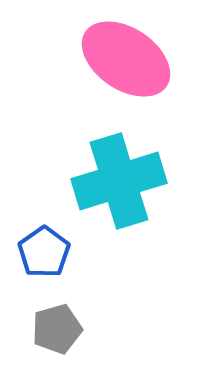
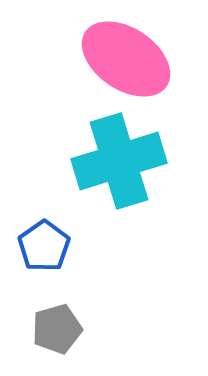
cyan cross: moved 20 px up
blue pentagon: moved 6 px up
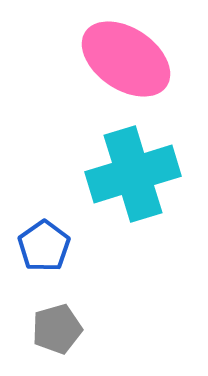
cyan cross: moved 14 px right, 13 px down
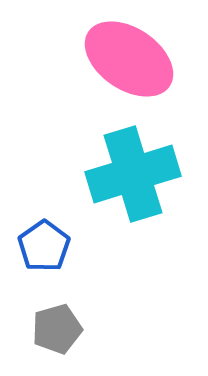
pink ellipse: moved 3 px right
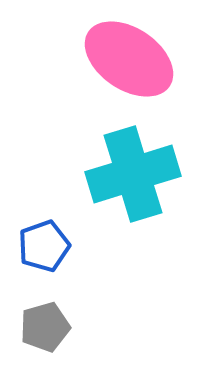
blue pentagon: rotated 15 degrees clockwise
gray pentagon: moved 12 px left, 2 px up
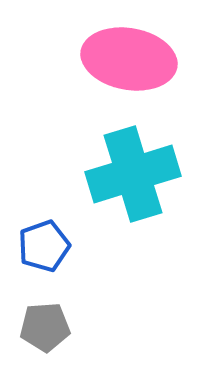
pink ellipse: rotated 24 degrees counterclockwise
gray pentagon: rotated 12 degrees clockwise
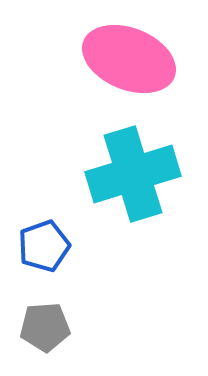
pink ellipse: rotated 12 degrees clockwise
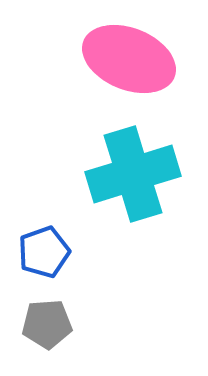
blue pentagon: moved 6 px down
gray pentagon: moved 2 px right, 3 px up
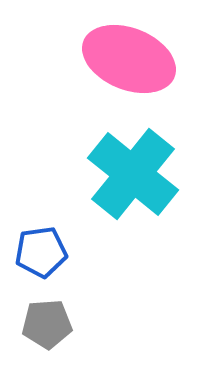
cyan cross: rotated 34 degrees counterclockwise
blue pentagon: moved 3 px left; rotated 12 degrees clockwise
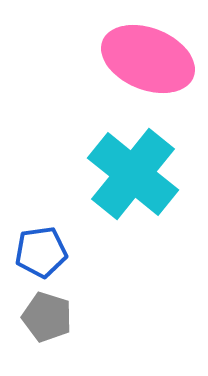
pink ellipse: moved 19 px right
gray pentagon: moved 7 px up; rotated 21 degrees clockwise
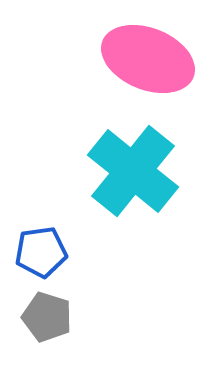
cyan cross: moved 3 px up
